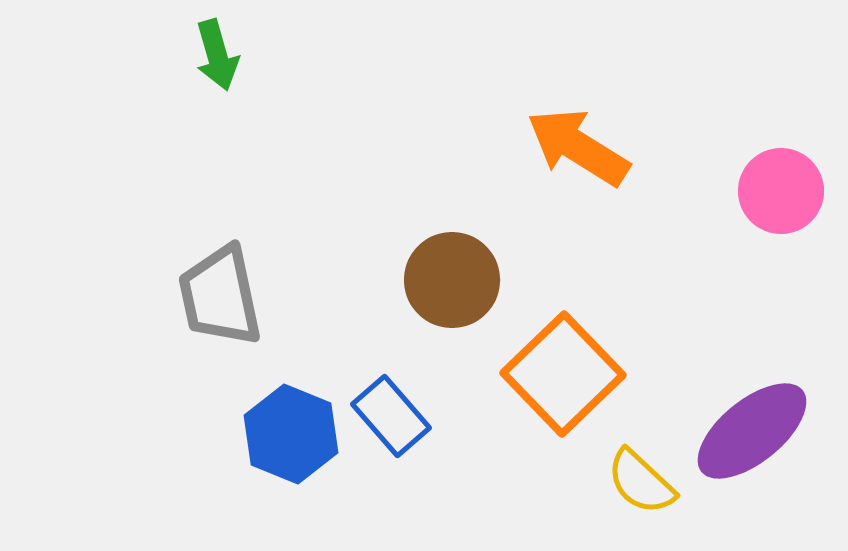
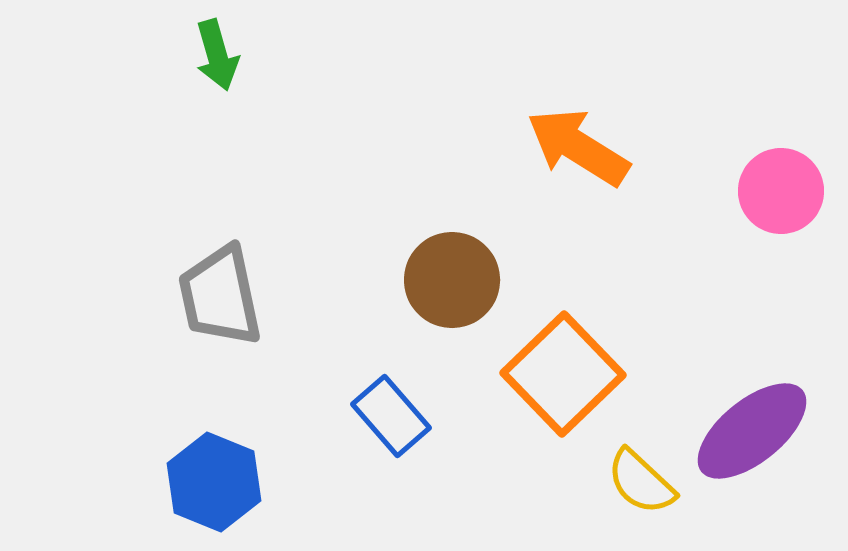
blue hexagon: moved 77 px left, 48 px down
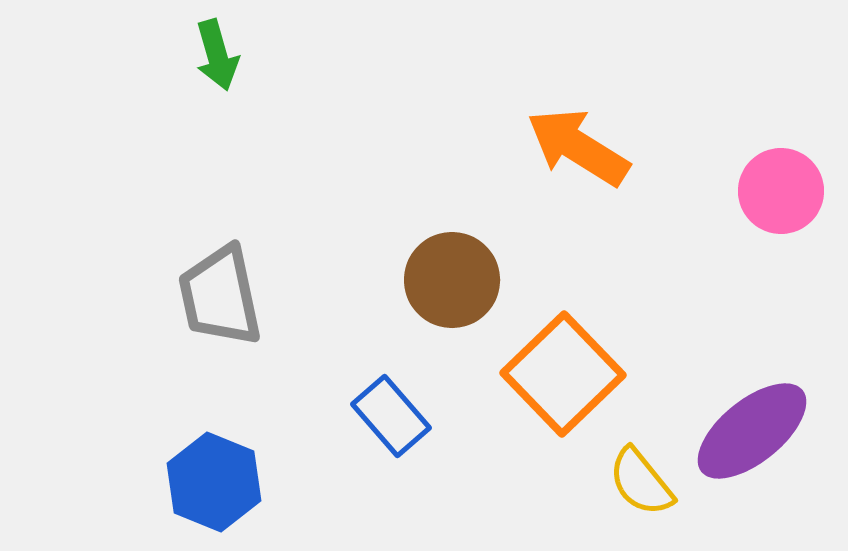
yellow semicircle: rotated 8 degrees clockwise
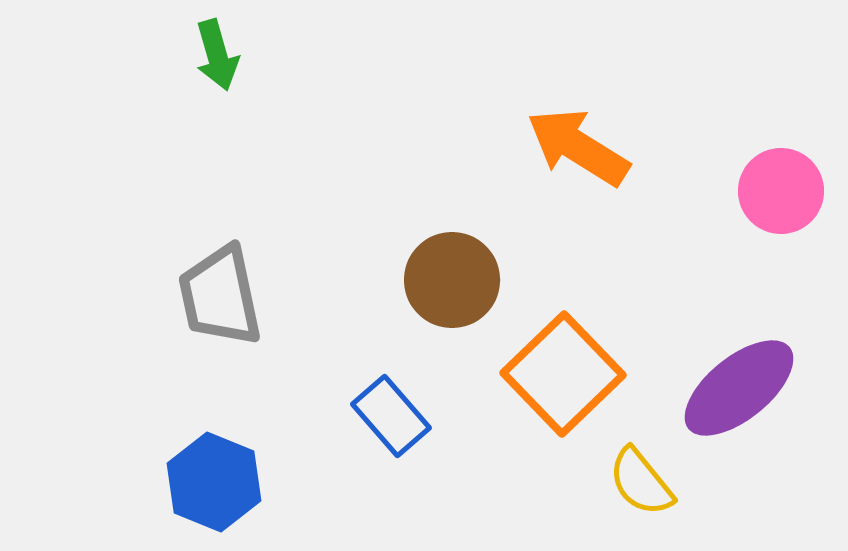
purple ellipse: moved 13 px left, 43 px up
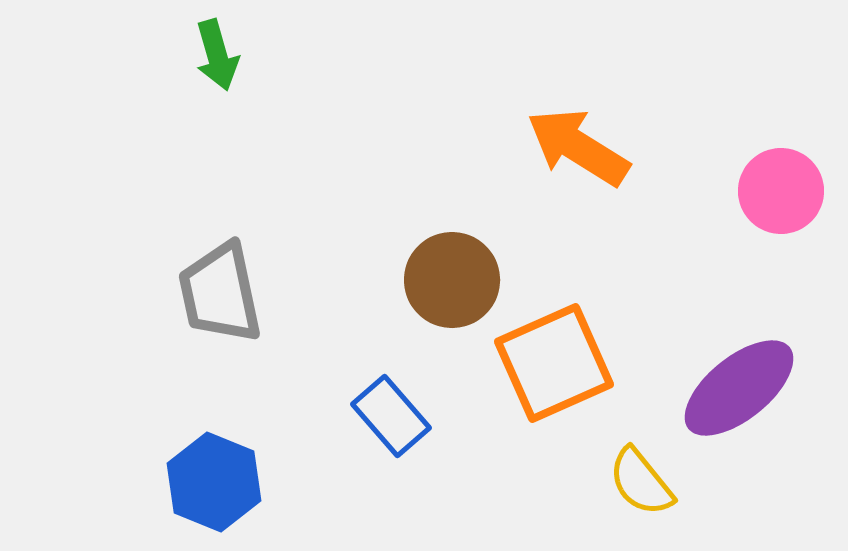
gray trapezoid: moved 3 px up
orange square: moved 9 px left, 11 px up; rotated 20 degrees clockwise
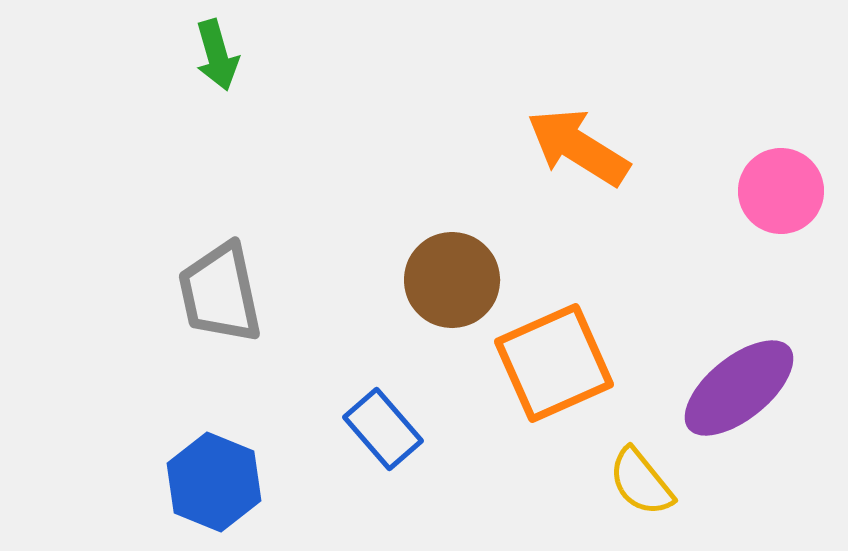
blue rectangle: moved 8 px left, 13 px down
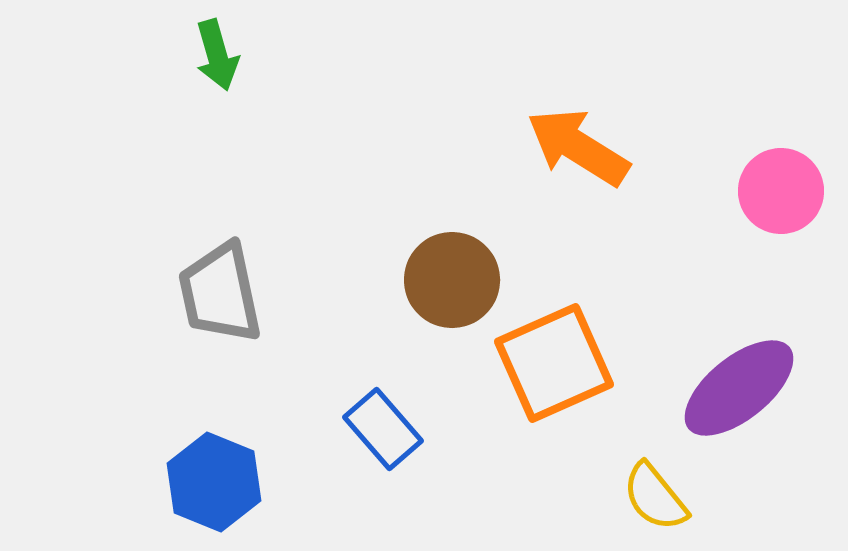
yellow semicircle: moved 14 px right, 15 px down
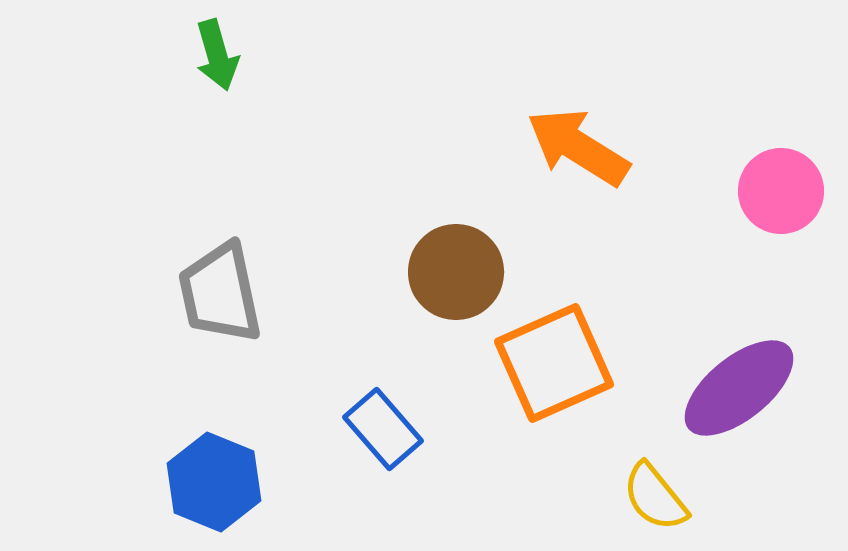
brown circle: moved 4 px right, 8 px up
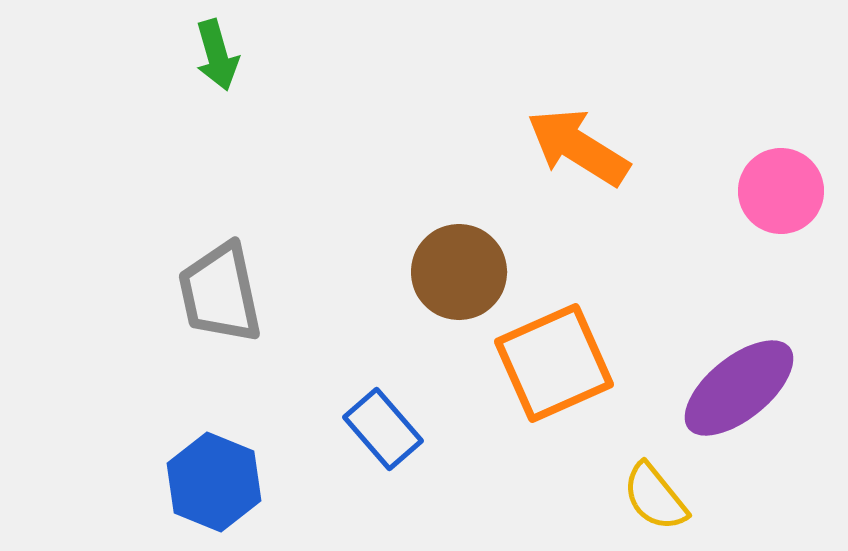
brown circle: moved 3 px right
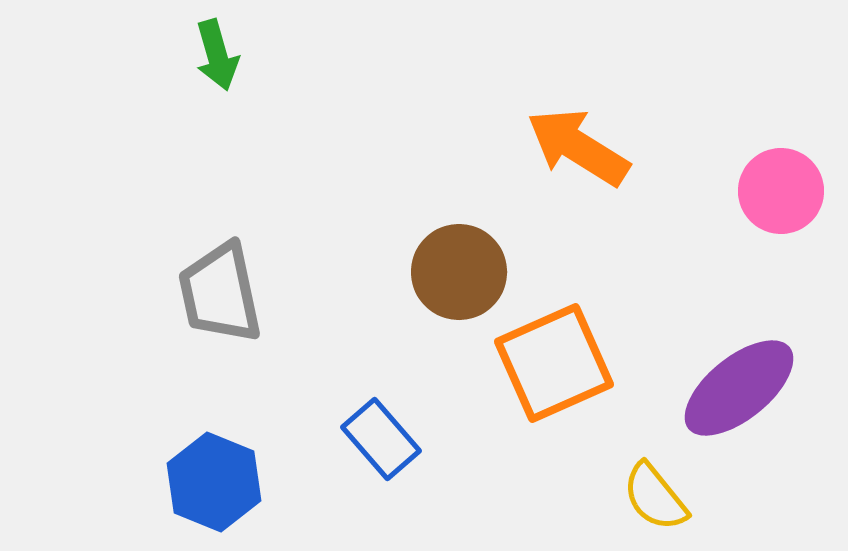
blue rectangle: moved 2 px left, 10 px down
